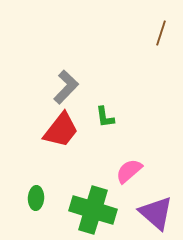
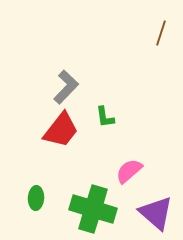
green cross: moved 1 px up
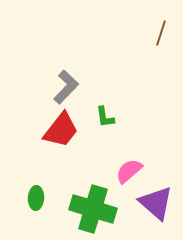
purple triangle: moved 10 px up
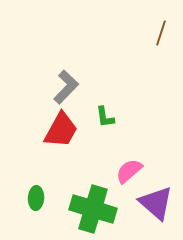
red trapezoid: rotated 9 degrees counterclockwise
